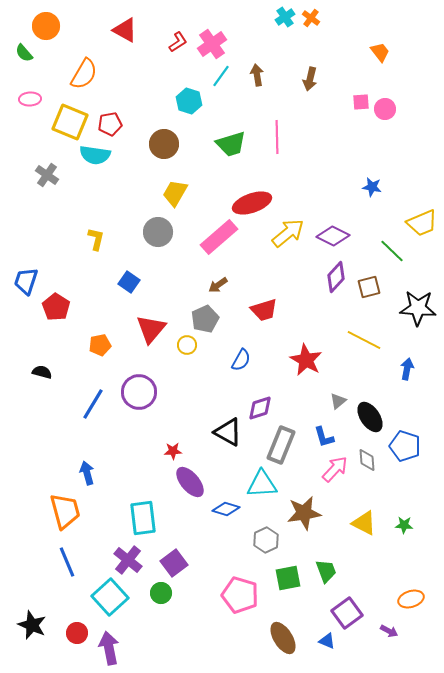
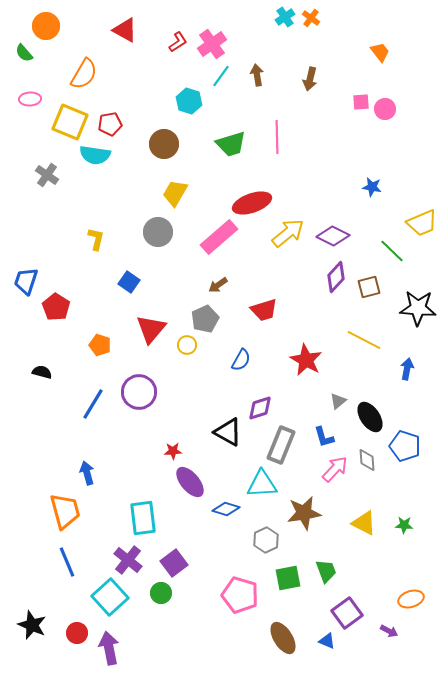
orange pentagon at (100, 345): rotated 30 degrees clockwise
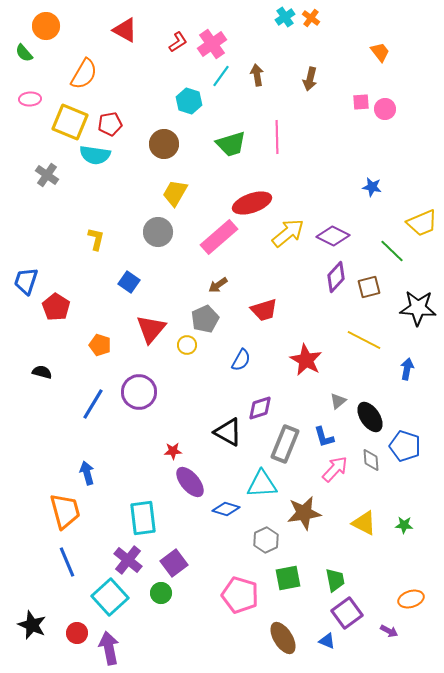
gray rectangle at (281, 445): moved 4 px right, 1 px up
gray diamond at (367, 460): moved 4 px right
green trapezoid at (326, 571): moved 9 px right, 9 px down; rotated 10 degrees clockwise
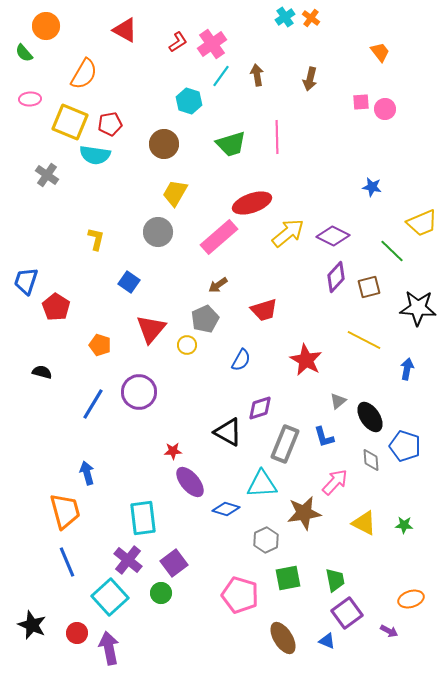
pink arrow at (335, 469): moved 13 px down
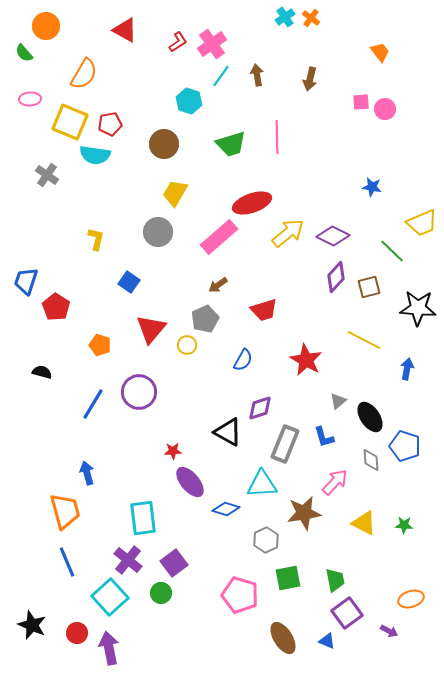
blue semicircle at (241, 360): moved 2 px right
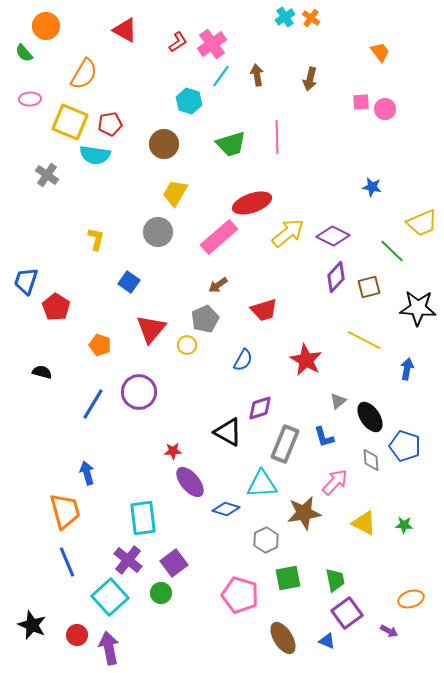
red circle at (77, 633): moved 2 px down
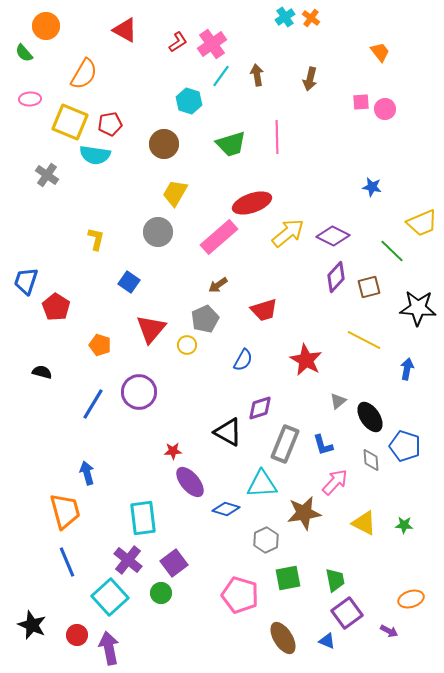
blue L-shape at (324, 437): moved 1 px left, 8 px down
